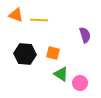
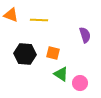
orange triangle: moved 5 px left
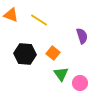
yellow line: rotated 30 degrees clockwise
purple semicircle: moved 3 px left, 1 px down
orange square: rotated 24 degrees clockwise
green triangle: rotated 21 degrees clockwise
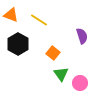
black hexagon: moved 7 px left, 10 px up; rotated 25 degrees clockwise
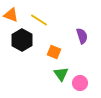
black hexagon: moved 4 px right, 4 px up
orange square: moved 1 px right, 1 px up; rotated 16 degrees counterclockwise
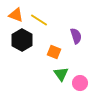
orange triangle: moved 5 px right
purple semicircle: moved 6 px left
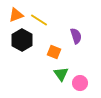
orange triangle: rotated 42 degrees counterclockwise
